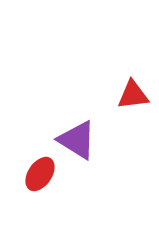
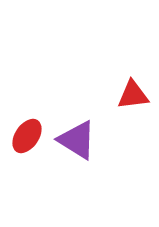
red ellipse: moved 13 px left, 38 px up
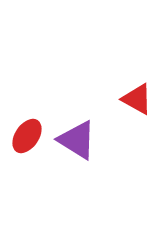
red triangle: moved 4 px right, 4 px down; rotated 36 degrees clockwise
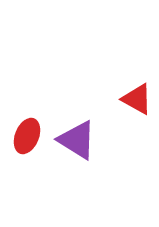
red ellipse: rotated 12 degrees counterclockwise
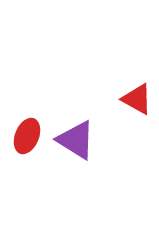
purple triangle: moved 1 px left
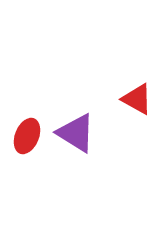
purple triangle: moved 7 px up
